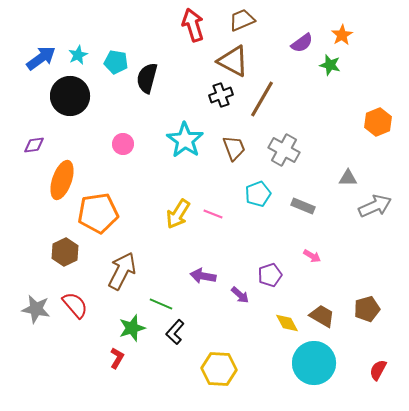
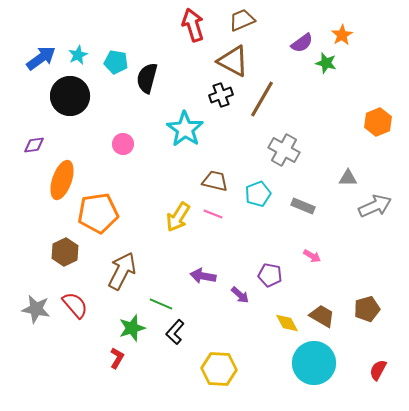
green star at (330, 65): moved 4 px left, 2 px up
cyan star at (185, 140): moved 11 px up
brown trapezoid at (234, 148): moved 19 px left, 33 px down; rotated 56 degrees counterclockwise
yellow arrow at (178, 214): moved 3 px down
purple pentagon at (270, 275): rotated 30 degrees clockwise
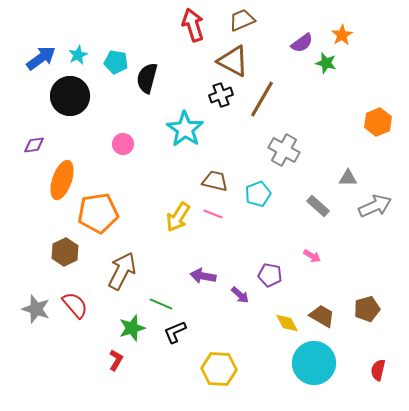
gray rectangle at (303, 206): moved 15 px right; rotated 20 degrees clockwise
gray star at (36, 309): rotated 8 degrees clockwise
black L-shape at (175, 332): rotated 25 degrees clockwise
red L-shape at (117, 358): moved 1 px left, 2 px down
red semicircle at (378, 370): rotated 15 degrees counterclockwise
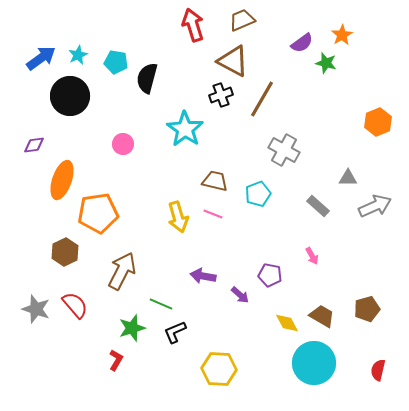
yellow arrow at (178, 217): rotated 48 degrees counterclockwise
pink arrow at (312, 256): rotated 30 degrees clockwise
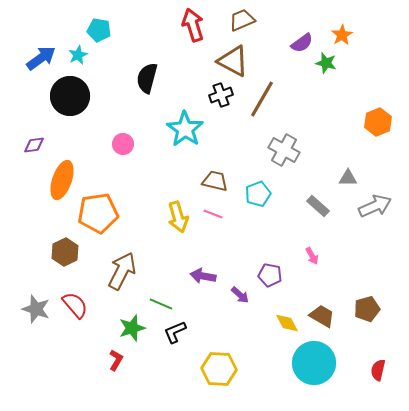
cyan pentagon at (116, 62): moved 17 px left, 32 px up
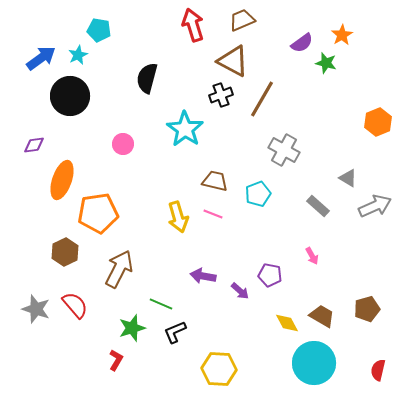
gray triangle at (348, 178): rotated 30 degrees clockwise
brown arrow at (122, 271): moved 3 px left, 2 px up
purple arrow at (240, 295): moved 4 px up
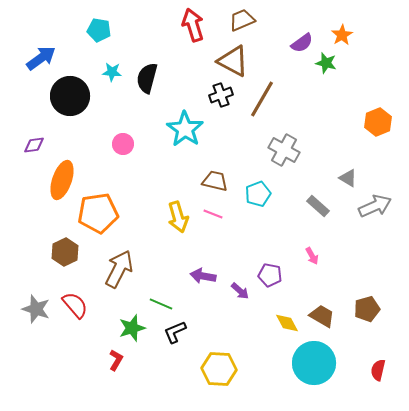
cyan star at (78, 55): moved 34 px right, 17 px down; rotated 30 degrees clockwise
